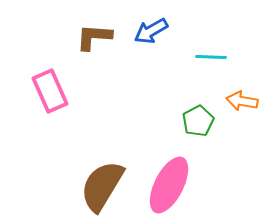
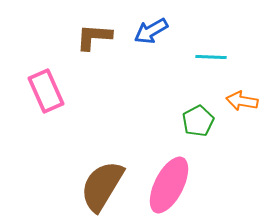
pink rectangle: moved 4 px left
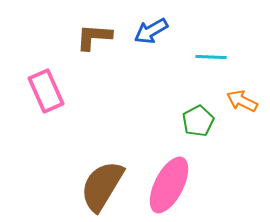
orange arrow: rotated 16 degrees clockwise
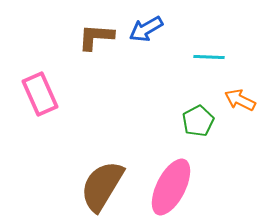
blue arrow: moved 5 px left, 2 px up
brown L-shape: moved 2 px right
cyan line: moved 2 px left
pink rectangle: moved 6 px left, 3 px down
orange arrow: moved 2 px left, 1 px up
pink ellipse: moved 2 px right, 2 px down
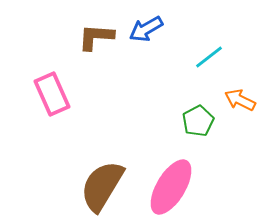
cyan line: rotated 40 degrees counterclockwise
pink rectangle: moved 12 px right
pink ellipse: rotated 4 degrees clockwise
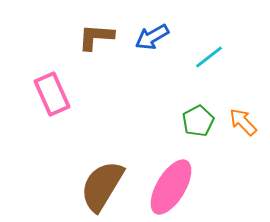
blue arrow: moved 6 px right, 8 px down
orange arrow: moved 3 px right, 22 px down; rotated 20 degrees clockwise
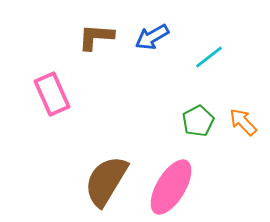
brown semicircle: moved 4 px right, 5 px up
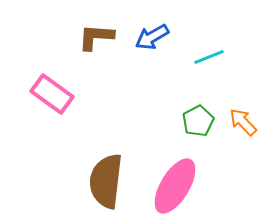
cyan line: rotated 16 degrees clockwise
pink rectangle: rotated 30 degrees counterclockwise
brown semicircle: rotated 24 degrees counterclockwise
pink ellipse: moved 4 px right, 1 px up
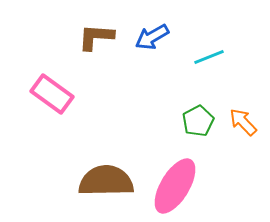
brown semicircle: rotated 82 degrees clockwise
